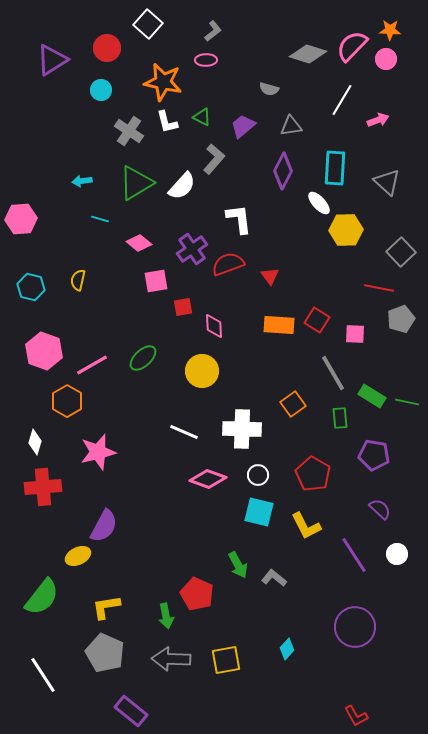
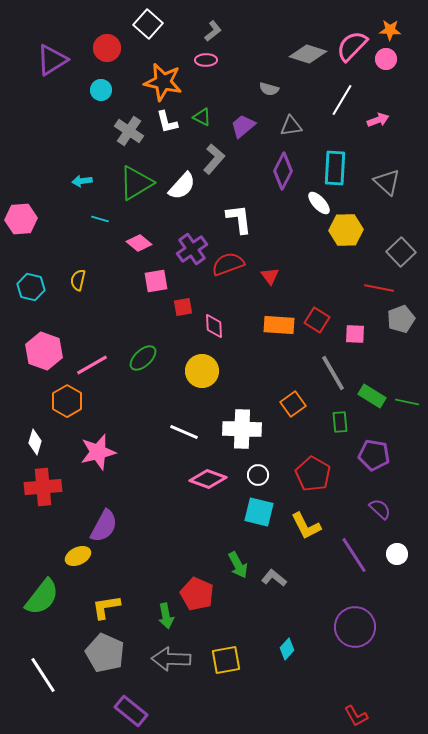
green rectangle at (340, 418): moved 4 px down
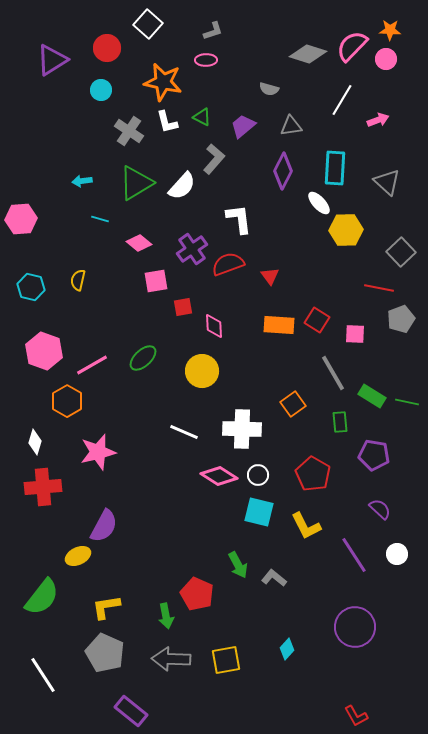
gray L-shape at (213, 31): rotated 20 degrees clockwise
pink diamond at (208, 479): moved 11 px right, 3 px up; rotated 12 degrees clockwise
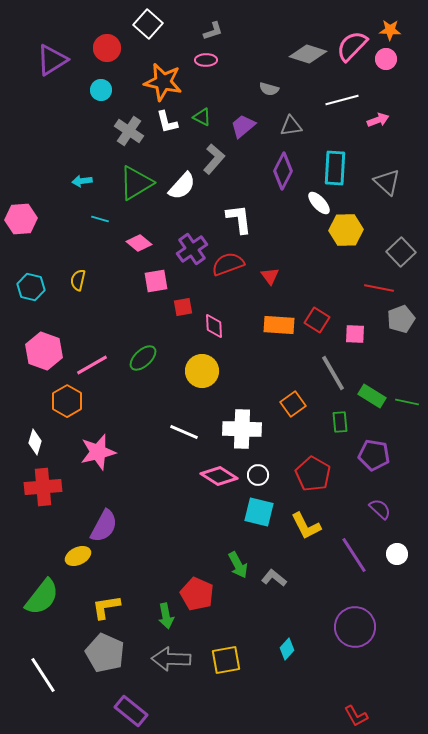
white line at (342, 100): rotated 44 degrees clockwise
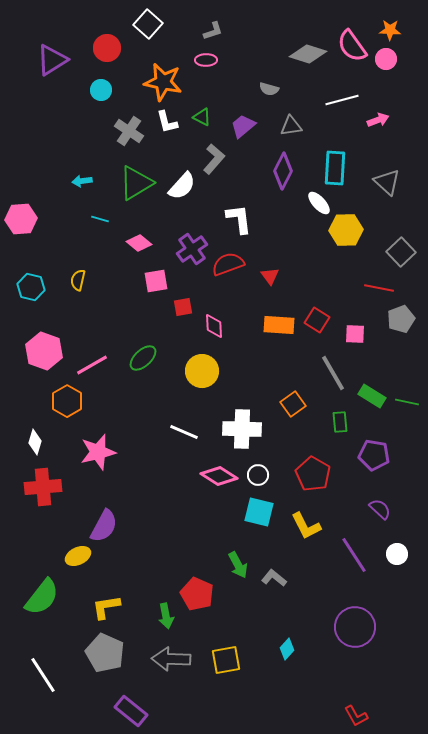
pink semicircle at (352, 46): rotated 80 degrees counterclockwise
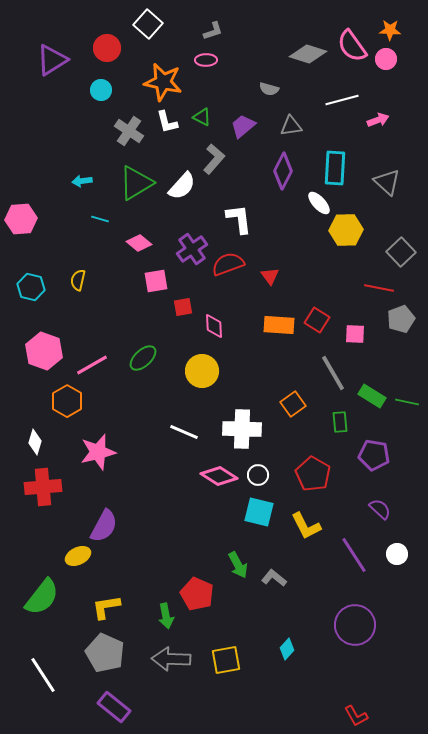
purple circle at (355, 627): moved 2 px up
purple rectangle at (131, 711): moved 17 px left, 4 px up
